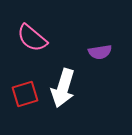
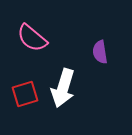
purple semicircle: rotated 90 degrees clockwise
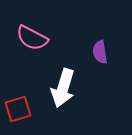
pink semicircle: rotated 12 degrees counterclockwise
red square: moved 7 px left, 15 px down
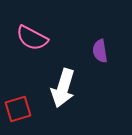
purple semicircle: moved 1 px up
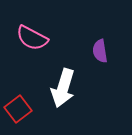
red square: rotated 20 degrees counterclockwise
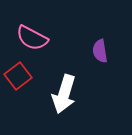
white arrow: moved 1 px right, 6 px down
red square: moved 33 px up
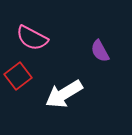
purple semicircle: rotated 20 degrees counterclockwise
white arrow: rotated 42 degrees clockwise
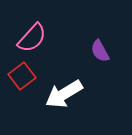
pink semicircle: rotated 76 degrees counterclockwise
red square: moved 4 px right
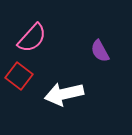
red square: moved 3 px left; rotated 16 degrees counterclockwise
white arrow: rotated 18 degrees clockwise
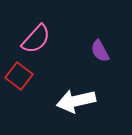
pink semicircle: moved 4 px right, 1 px down
white arrow: moved 12 px right, 7 px down
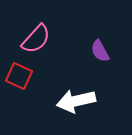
red square: rotated 12 degrees counterclockwise
